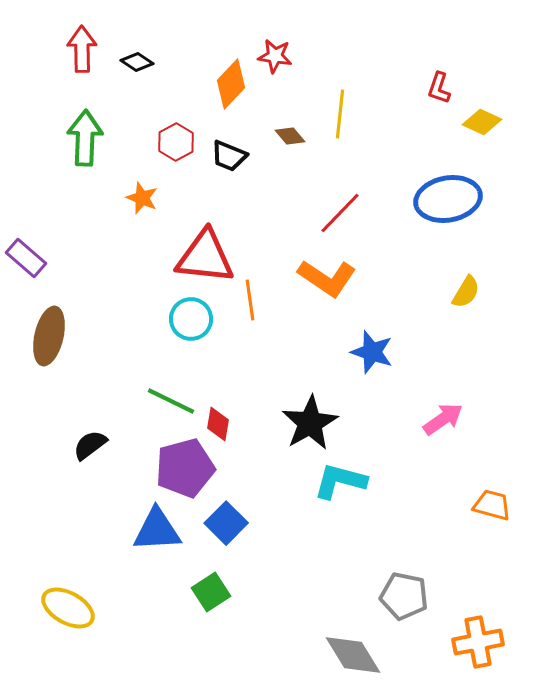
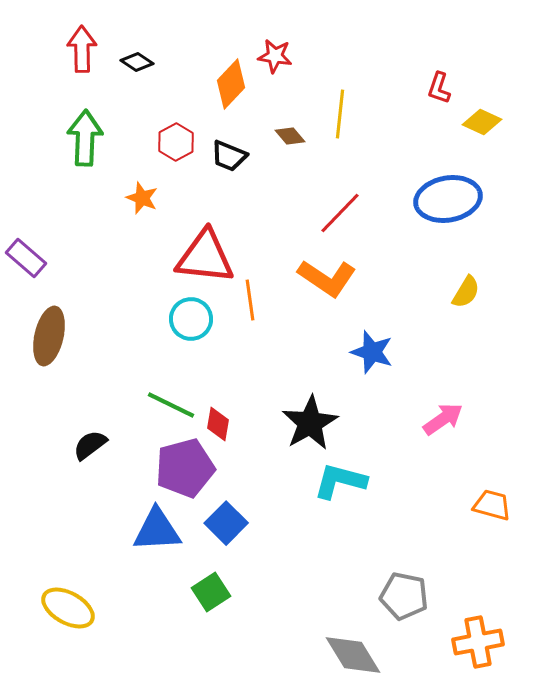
green line: moved 4 px down
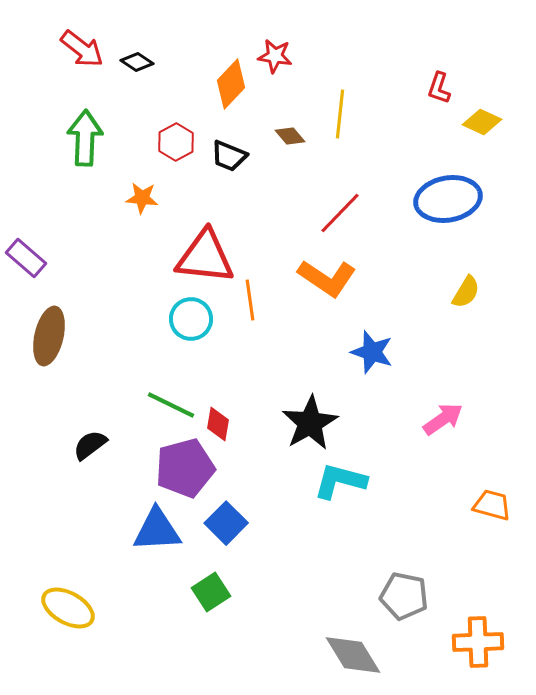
red arrow: rotated 129 degrees clockwise
orange star: rotated 16 degrees counterclockwise
orange cross: rotated 9 degrees clockwise
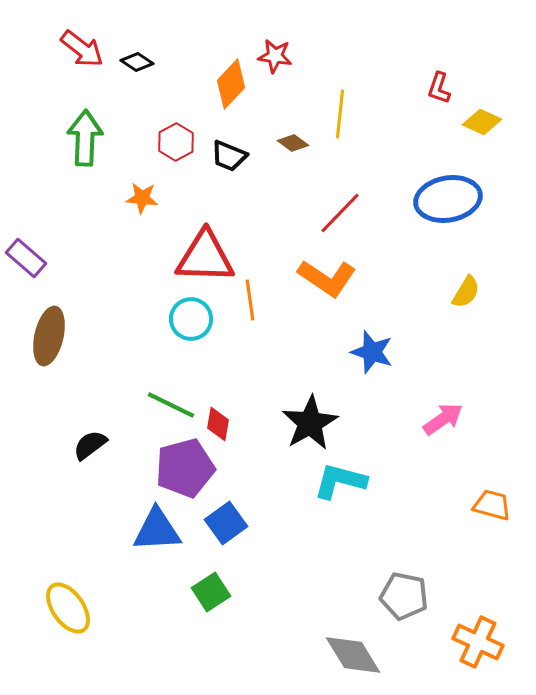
brown diamond: moved 3 px right, 7 px down; rotated 12 degrees counterclockwise
red triangle: rotated 4 degrees counterclockwise
blue square: rotated 9 degrees clockwise
yellow ellipse: rotated 26 degrees clockwise
orange cross: rotated 27 degrees clockwise
